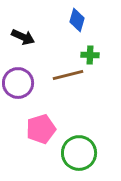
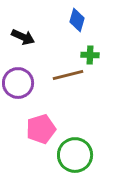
green circle: moved 4 px left, 2 px down
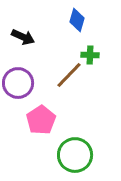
brown line: moved 1 px right; rotated 32 degrees counterclockwise
pink pentagon: moved 9 px up; rotated 16 degrees counterclockwise
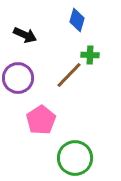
black arrow: moved 2 px right, 2 px up
purple circle: moved 5 px up
green circle: moved 3 px down
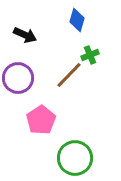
green cross: rotated 24 degrees counterclockwise
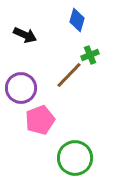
purple circle: moved 3 px right, 10 px down
pink pentagon: moved 1 px left; rotated 12 degrees clockwise
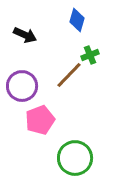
purple circle: moved 1 px right, 2 px up
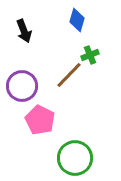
black arrow: moved 1 px left, 4 px up; rotated 45 degrees clockwise
pink pentagon: rotated 24 degrees counterclockwise
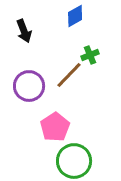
blue diamond: moved 2 px left, 4 px up; rotated 45 degrees clockwise
purple circle: moved 7 px right
pink pentagon: moved 15 px right, 7 px down; rotated 12 degrees clockwise
green circle: moved 1 px left, 3 px down
